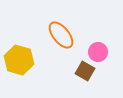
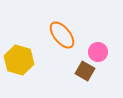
orange ellipse: moved 1 px right
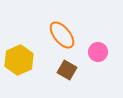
yellow hexagon: rotated 20 degrees clockwise
brown square: moved 18 px left, 1 px up
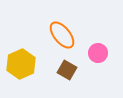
pink circle: moved 1 px down
yellow hexagon: moved 2 px right, 4 px down
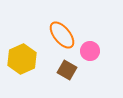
pink circle: moved 8 px left, 2 px up
yellow hexagon: moved 1 px right, 5 px up
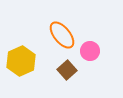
yellow hexagon: moved 1 px left, 2 px down
brown square: rotated 18 degrees clockwise
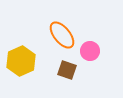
brown square: rotated 30 degrees counterclockwise
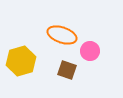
orange ellipse: rotated 32 degrees counterclockwise
yellow hexagon: rotated 8 degrees clockwise
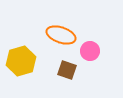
orange ellipse: moved 1 px left
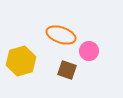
pink circle: moved 1 px left
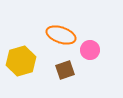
pink circle: moved 1 px right, 1 px up
brown square: moved 2 px left; rotated 36 degrees counterclockwise
